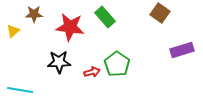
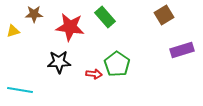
brown square: moved 4 px right, 2 px down; rotated 24 degrees clockwise
yellow triangle: rotated 24 degrees clockwise
red arrow: moved 2 px right, 2 px down; rotated 21 degrees clockwise
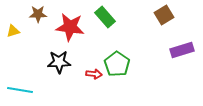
brown star: moved 4 px right
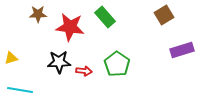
yellow triangle: moved 2 px left, 27 px down
red arrow: moved 10 px left, 3 px up
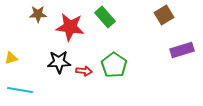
green pentagon: moved 3 px left, 1 px down
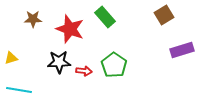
brown star: moved 5 px left, 5 px down
red star: moved 2 px down; rotated 12 degrees clockwise
cyan line: moved 1 px left
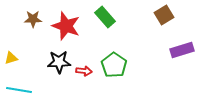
red star: moved 4 px left, 3 px up
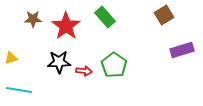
red star: rotated 16 degrees clockwise
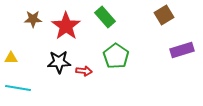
yellow triangle: rotated 16 degrees clockwise
green pentagon: moved 2 px right, 9 px up
cyan line: moved 1 px left, 2 px up
